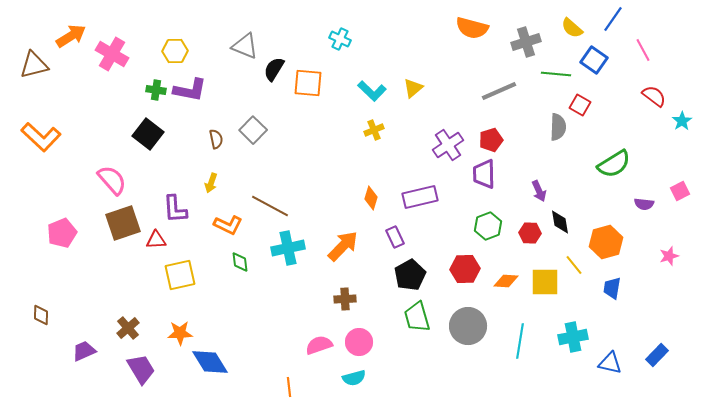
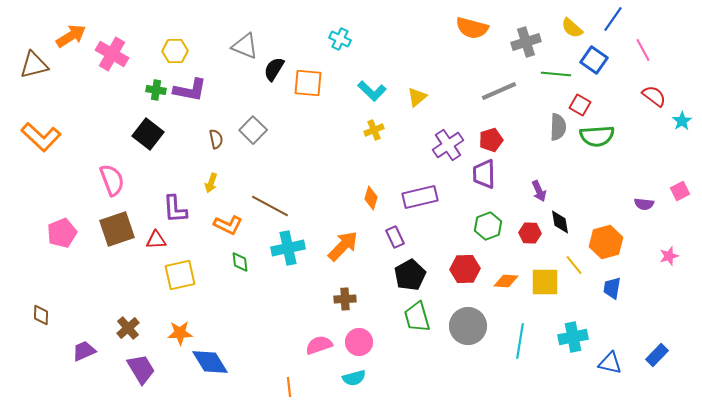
yellow triangle at (413, 88): moved 4 px right, 9 px down
green semicircle at (614, 164): moved 17 px left, 28 px up; rotated 28 degrees clockwise
pink semicircle at (112, 180): rotated 20 degrees clockwise
brown square at (123, 223): moved 6 px left, 6 px down
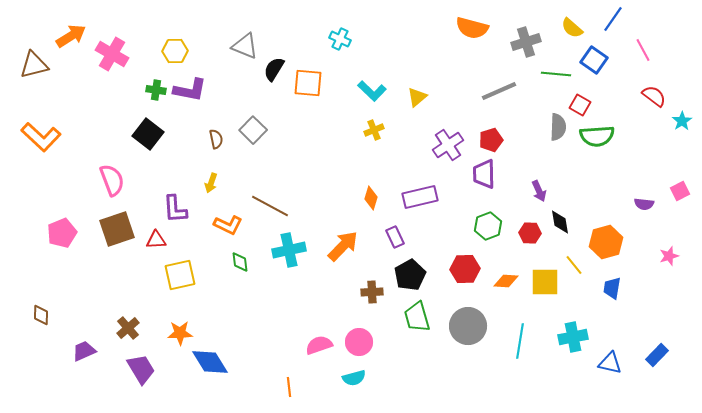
cyan cross at (288, 248): moved 1 px right, 2 px down
brown cross at (345, 299): moved 27 px right, 7 px up
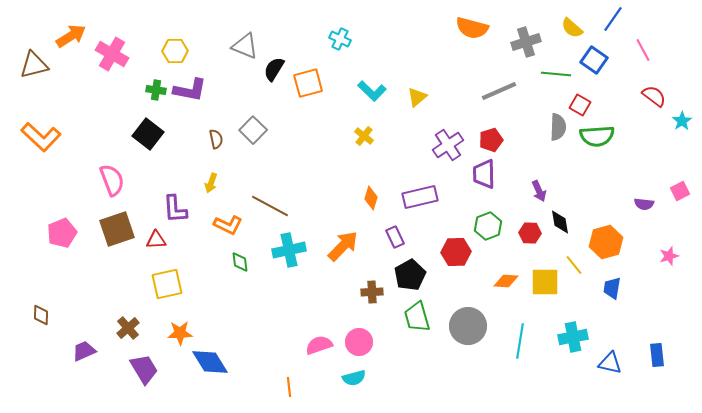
orange square at (308, 83): rotated 20 degrees counterclockwise
yellow cross at (374, 130): moved 10 px left, 6 px down; rotated 30 degrees counterclockwise
red hexagon at (465, 269): moved 9 px left, 17 px up
yellow square at (180, 275): moved 13 px left, 9 px down
blue rectangle at (657, 355): rotated 50 degrees counterclockwise
purple trapezoid at (141, 369): moved 3 px right
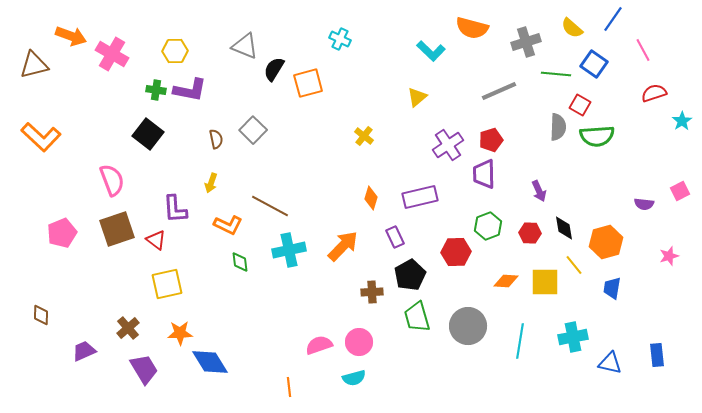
orange arrow at (71, 36): rotated 52 degrees clockwise
blue square at (594, 60): moved 4 px down
cyan L-shape at (372, 91): moved 59 px right, 40 px up
red semicircle at (654, 96): moved 3 px up; rotated 55 degrees counterclockwise
black diamond at (560, 222): moved 4 px right, 6 px down
red triangle at (156, 240): rotated 40 degrees clockwise
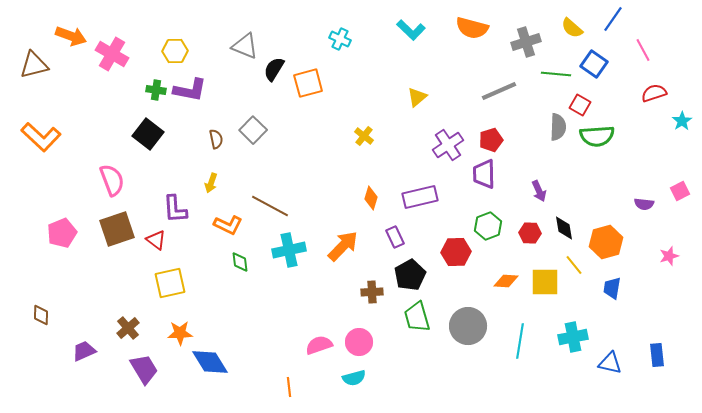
cyan L-shape at (431, 51): moved 20 px left, 21 px up
yellow square at (167, 284): moved 3 px right, 1 px up
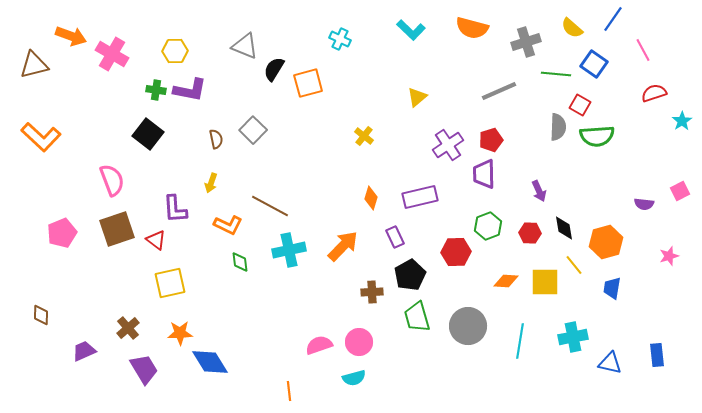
orange line at (289, 387): moved 4 px down
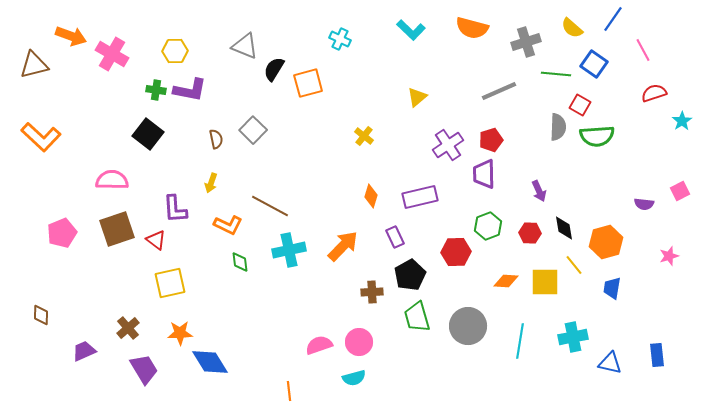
pink semicircle at (112, 180): rotated 68 degrees counterclockwise
orange diamond at (371, 198): moved 2 px up
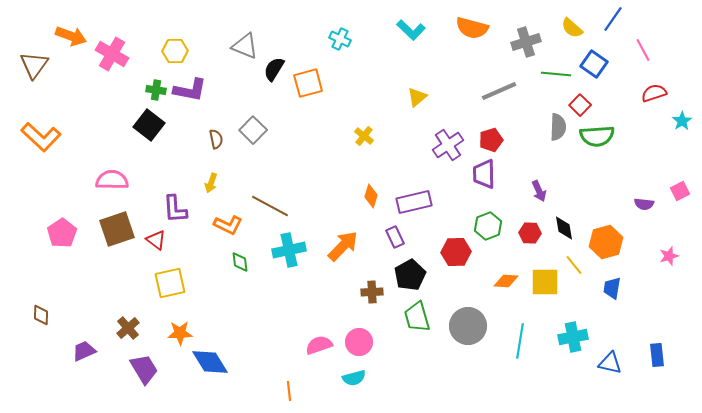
brown triangle at (34, 65): rotated 40 degrees counterclockwise
red square at (580, 105): rotated 15 degrees clockwise
black square at (148, 134): moved 1 px right, 9 px up
purple rectangle at (420, 197): moved 6 px left, 5 px down
pink pentagon at (62, 233): rotated 12 degrees counterclockwise
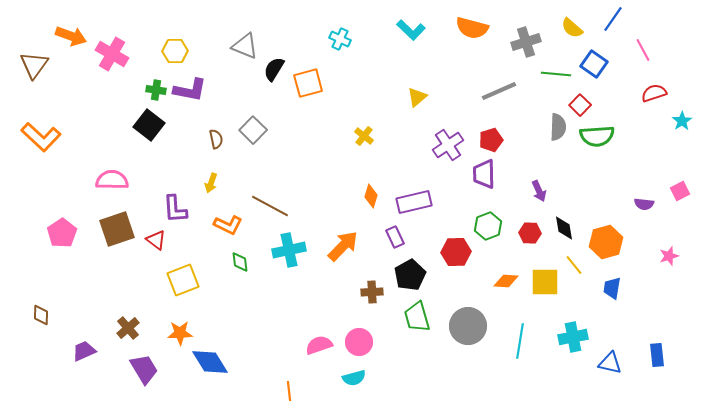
yellow square at (170, 283): moved 13 px right, 3 px up; rotated 8 degrees counterclockwise
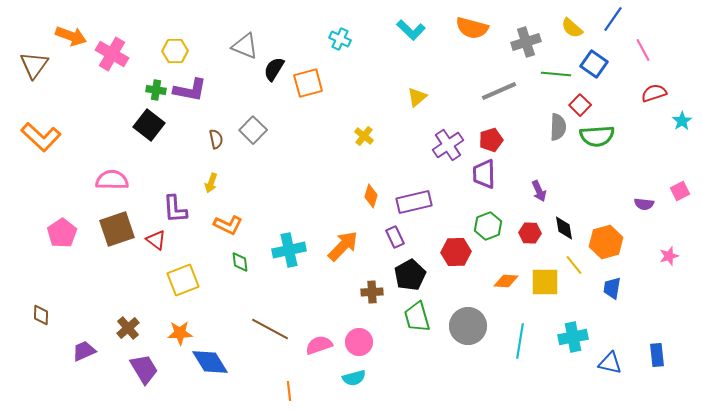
brown line at (270, 206): moved 123 px down
